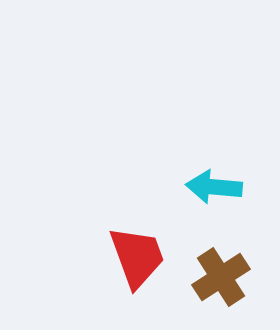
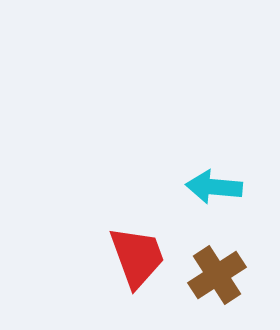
brown cross: moved 4 px left, 2 px up
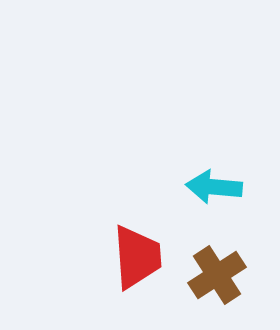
red trapezoid: rotated 16 degrees clockwise
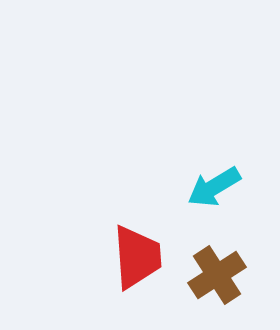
cyan arrow: rotated 36 degrees counterclockwise
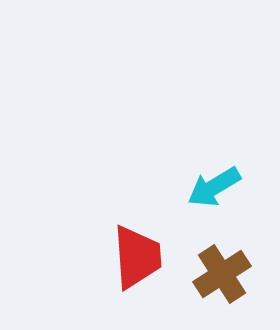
brown cross: moved 5 px right, 1 px up
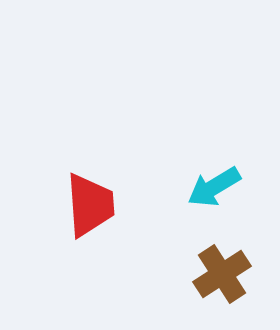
red trapezoid: moved 47 px left, 52 px up
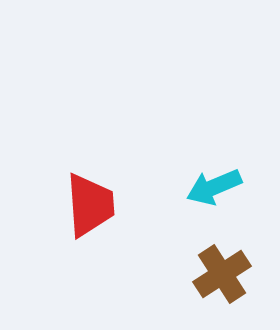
cyan arrow: rotated 8 degrees clockwise
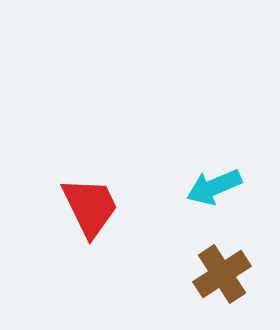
red trapezoid: moved 2 px down; rotated 22 degrees counterclockwise
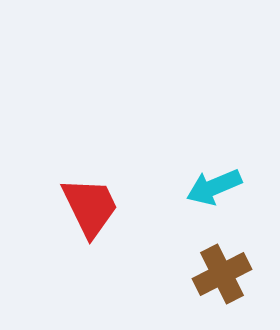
brown cross: rotated 6 degrees clockwise
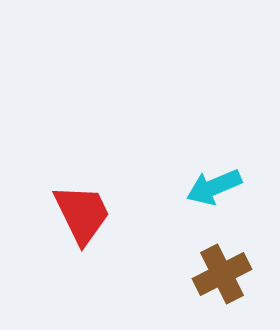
red trapezoid: moved 8 px left, 7 px down
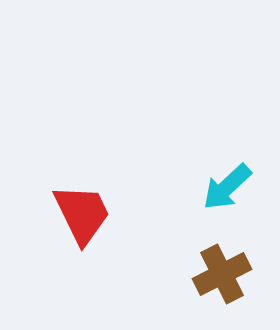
cyan arrow: moved 13 px right; rotated 20 degrees counterclockwise
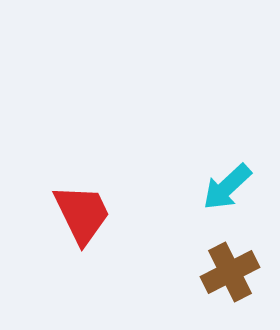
brown cross: moved 8 px right, 2 px up
